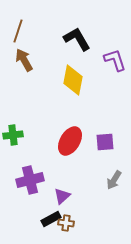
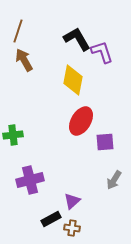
purple L-shape: moved 13 px left, 8 px up
red ellipse: moved 11 px right, 20 px up
purple triangle: moved 10 px right, 5 px down
brown cross: moved 6 px right, 5 px down
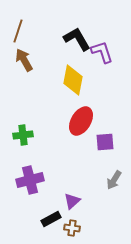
green cross: moved 10 px right
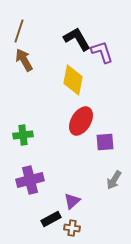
brown line: moved 1 px right
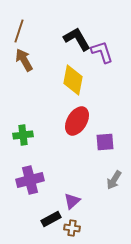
red ellipse: moved 4 px left
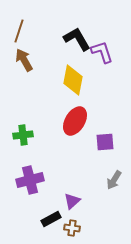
red ellipse: moved 2 px left
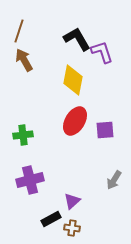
purple square: moved 12 px up
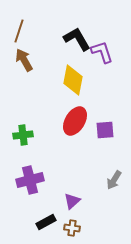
black rectangle: moved 5 px left, 3 px down
